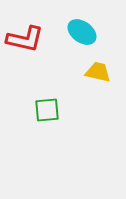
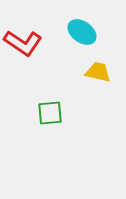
red L-shape: moved 2 px left, 4 px down; rotated 21 degrees clockwise
green square: moved 3 px right, 3 px down
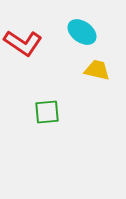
yellow trapezoid: moved 1 px left, 2 px up
green square: moved 3 px left, 1 px up
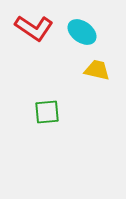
red L-shape: moved 11 px right, 15 px up
